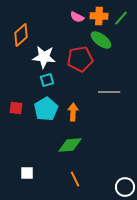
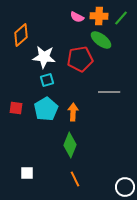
green diamond: rotated 65 degrees counterclockwise
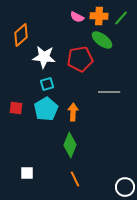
green ellipse: moved 1 px right
cyan square: moved 4 px down
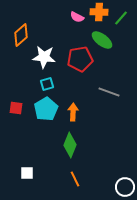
orange cross: moved 4 px up
gray line: rotated 20 degrees clockwise
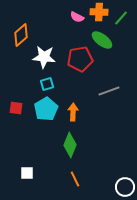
gray line: moved 1 px up; rotated 40 degrees counterclockwise
